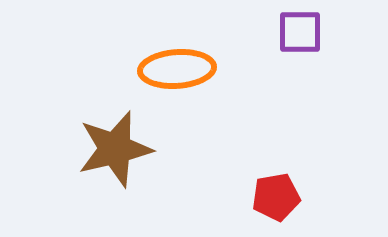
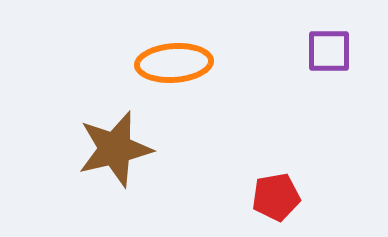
purple square: moved 29 px right, 19 px down
orange ellipse: moved 3 px left, 6 px up
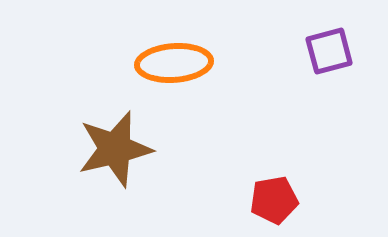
purple square: rotated 15 degrees counterclockwise
red pentagon: moved 2 px left, 3 px down
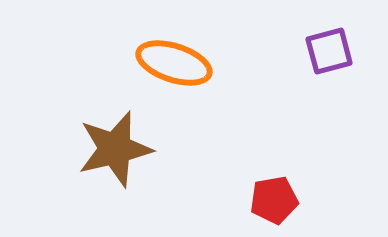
orange ellipse: rotated 22 degrees clockwise
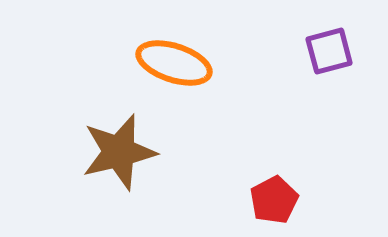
brown star: moved 4 px right, 3 px down
red pentagon: rotated 18 degrees counterclockwise
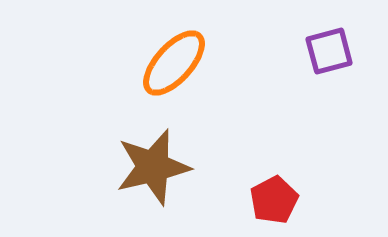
orange ellipse: rotated 66 degrees counterclockwise
brown star: moved 34 px right, 15 px down
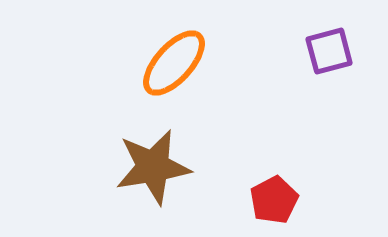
brown star: rotated 4 degrees clockwise
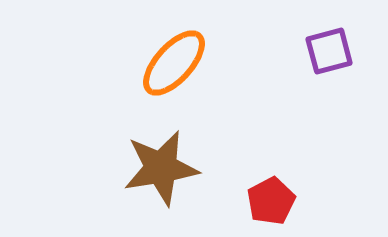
brown star: moved 8 px right, 1 px down
red pentagon: moved 3 px left, 1 px down
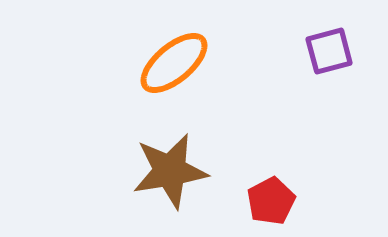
orange ellipse: rotated 8 degrees clockwise
brown star: moved 9 px right, 3 px down
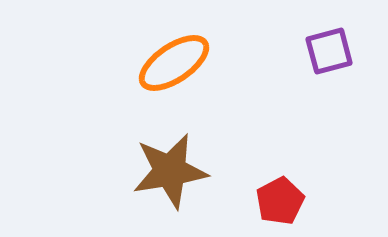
orange ellipse: rotated 6 degrees clockwise
red pentagon: moved 9 px right
